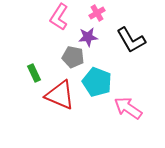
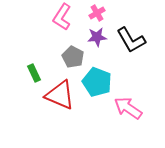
pink L-shape: moved 3 px right
purple star: moved 9 px right
gray pentagon: rotated 15 degrees clockwise
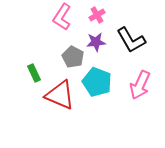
pink cross: moved 2 px down
purple star: moved 1 px left, 5 px down
pink arrow: moved 12 px right, 23 px up; rotated 100 degrees counterclockwise
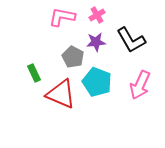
pink L-shape: rotated 68 degrees clockwise
red triangle: moved 1 px right, 1 px up
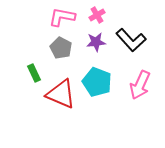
black L-shape: rotated 12 degrees counterclockwise
gray pentagon: moved 12 px left, 9 px up
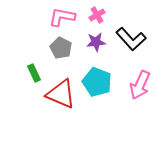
black L-shape: moved 1 px up
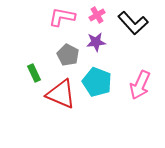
black L-shape: moved 2 px right, 16 px up
gray pentagon: moved 7 px right, 7 px down
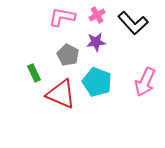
pink arrow: moved 5 px right, 3 px up
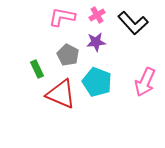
green rectangle: moved 3 px right, 4 px up
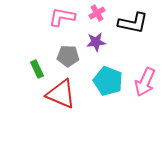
pink cross: moved 2 px up
black L-shape: rotated 36 degrees counterclockwise
gray pentagon: moved 1 px down; rotated 25 degrees counterclockwise
cyan pentagon: moved 11 px right, 1 px up
